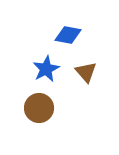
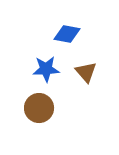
blue diamond: moved 1 px left, 1 px up
blue star: rotated 24 degrees clockwise
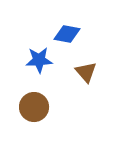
blue star: moved 7 px left, 9 px up
brown circle: moved 5 px left, 1 px up
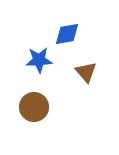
blue diamond: rotated 20 degrees counterclockwise
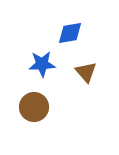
blue diamond: moved 3 px right, 1 px up
blue star: moved 3 px right, 4 px down
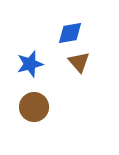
blue star: moved 12 px left; rotated 12 degrees counterclockwise
brown triangle: moved 7 px left, 10 px up
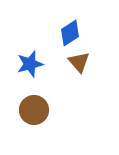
blue diamond: rotated 24 degrees counterclockwise
brown circle: moved 3 px down
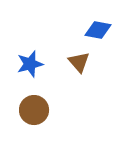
blue diamond: moved 28 px right, 3 px up; rotated 44 degrees clockwise
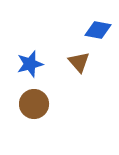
brown circle: moved 6 px up
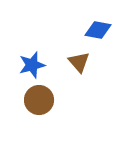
blue star: moved 2 px right, 1 px down
brown circle: moved 5 px right, 4 px up
